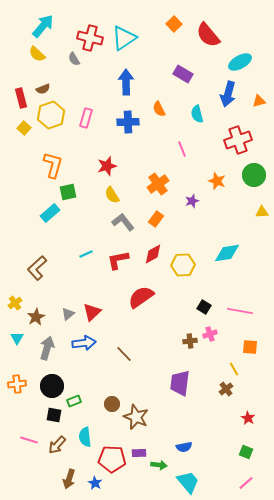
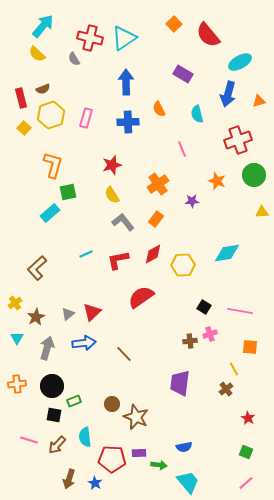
red star at (107, 166): moved 5 px right, 1 px up
purple star at (192, 201): rotated 16 degrees clockwise
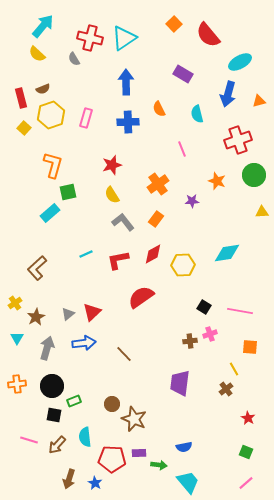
brown star at (136, 417): moved 2 px left, 2 px down
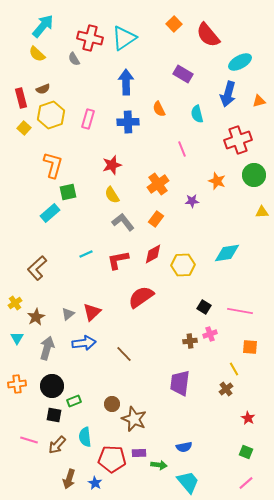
pink rectangle at (86, 118): moved 2 px right, 1 px down
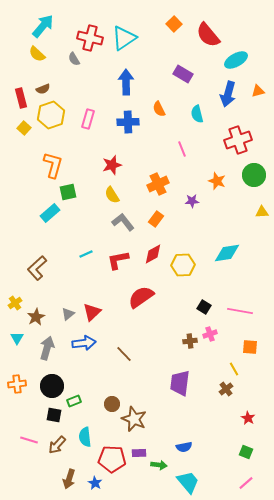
cyan ellipse at (240, 62): moved 4 px left, 2 px up
orange triangle at (259, 101): moved 1 px left, 10 px up
orange cross at (158, 184): rotated 10 degrees clockwise
